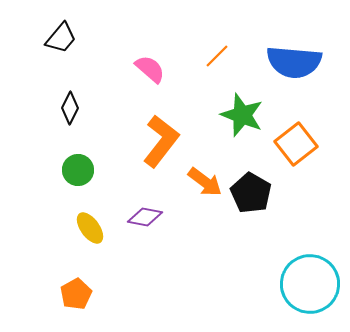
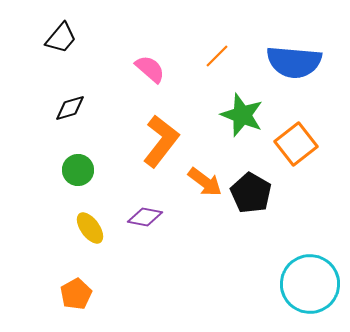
black diamond: rotated 48 degrees clockwise
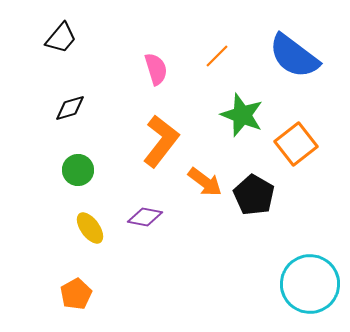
blue semicircle: moved 6 px up; rotated 32 degrees clockwise
pink semicircle: moved 6 px right; rotated 32 degrees clockwise
black pentagon: moved 3 px right, 2 px down
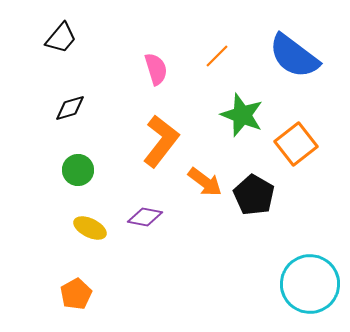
yellow ellipse: rotated 28 degrees counterclockwise
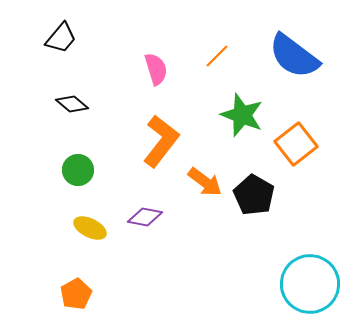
black diamond: moved 2 px right, 4 px up; rotated 56 degrees clockwise
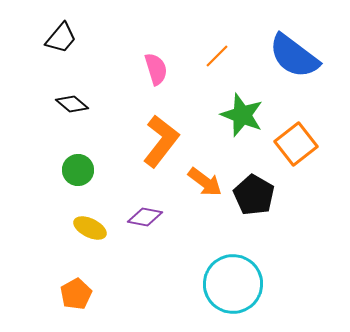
cyan circle: moved 77 px left
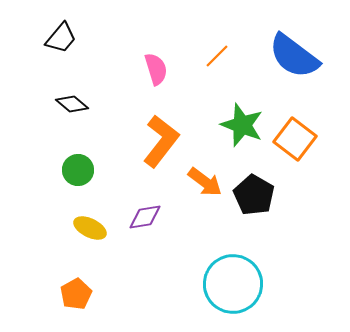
green star: moved 10 px down
orange square: moved 1 px left, 5 px up; rotated 15 degrees counterclockwise
purple diamond: rotated 20 degrees counterclockwise
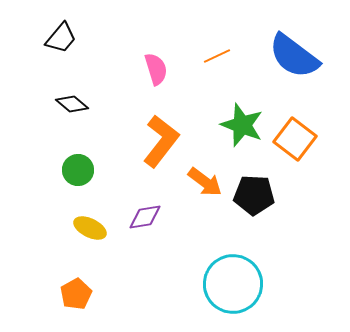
orange line: rotated 20 degrees clockwise
black pentagon: rotated 27 degrees counterclockwise
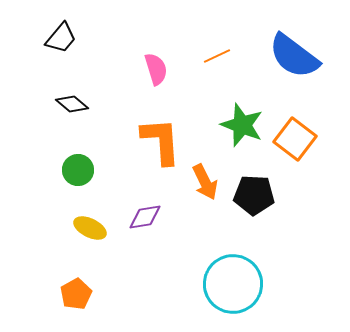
orange L-shape: rotated 42 degrees counterclockwise
orange arrow: rotated 27 degrees clockwise
